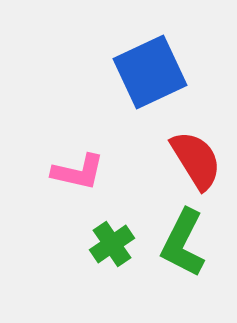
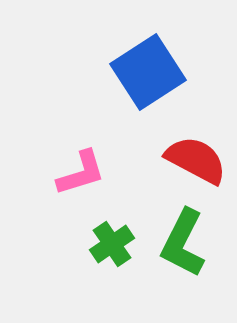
blue square: moved 2 px left; rotated 8 degrees counterclockwise
red semicircle: rotated 30 degrees counterclockwise
pink L-shape: moved 3 px right, 1 px down; rotated 30 degrees counterclockwise
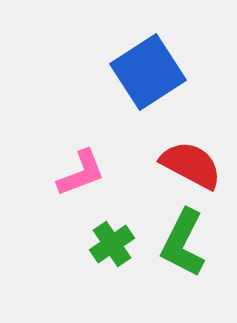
red semicircle: moved 5 px left, 5 px down
pink L-shape: rotated 4 degrees counterclockwise
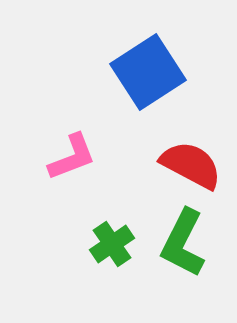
pink L-shape: moved 9 px left, 16 px up
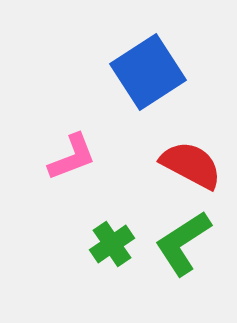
green L-shape: rotated 30 degrees clockwise
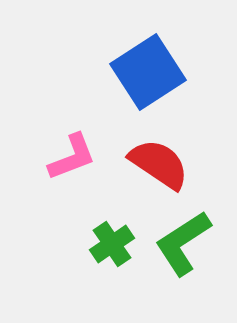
red semicircle: moved 32 px left, 1 px up; rotated 6 degrees clockwise
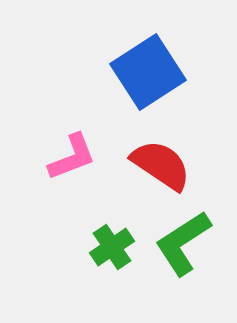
red semicircle: moved 2 px right, 1 px down
green cross: moved 3 px down
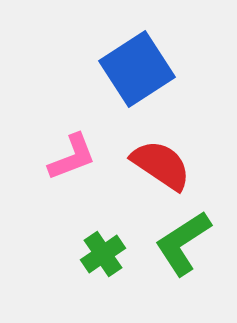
blue square: moved 11 px left, 3 px up
green cross: moved 9 px left, 7 px down
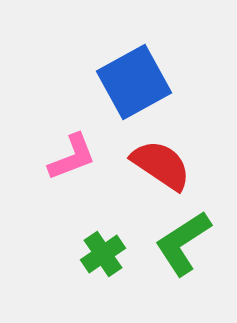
blue square: moved 3 px left, 13 px down; rotated 4 degrees clockwise
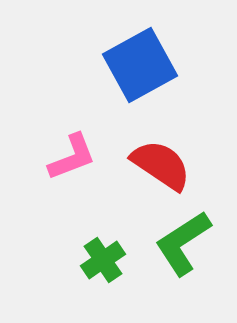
blue square: moved 6 px right, 17 px up
green cross: moved 6 px down
